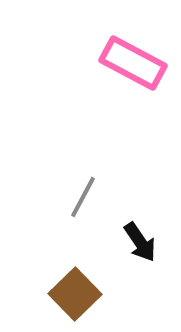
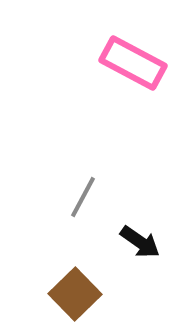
black arrow: rotated 21 degrees counterclockwise
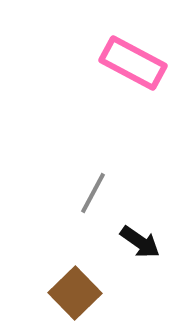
gray line: moved 10 px right, 4 px up
brown square: moved 1 px up
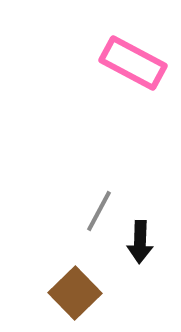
gray line: moved 6 px right, 18 px down
black arrow: rotated 57 degrees clockwise
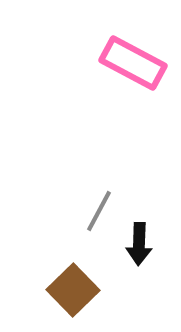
black arrow: moved 1 px left, 2 px down
brown square: moved 2 px left, 3 px up
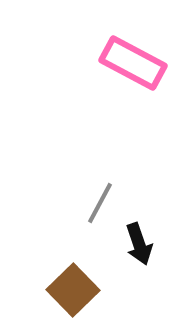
gray line: moved 1 px right, 8 px up
black arrow: rotated 21 degrees counterclockwise
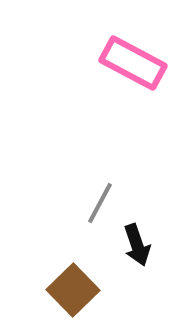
black arrow: moved 2 px left, 1 px down
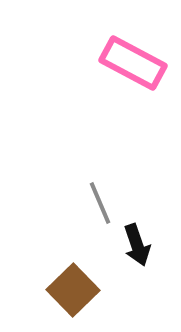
gray line: rotated 51 degrees counterclockwise
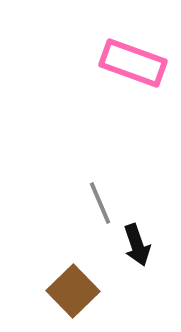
pink rectangle: rotated 8 degrees counterclockwise
brown square: moved 1 px down
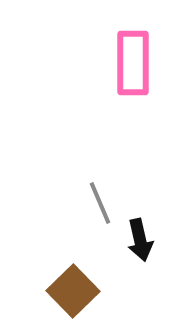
pink rectangle: rotated 70 degrees clockwise
black arrow: moved 3 px right, 5 px up; rotated 6 degrees clockwise
